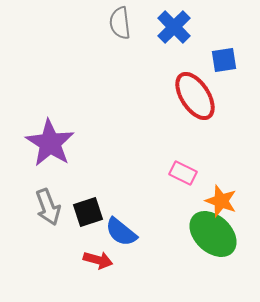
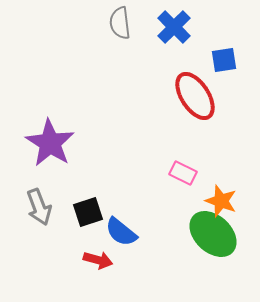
gray arrow: moved 9 px left
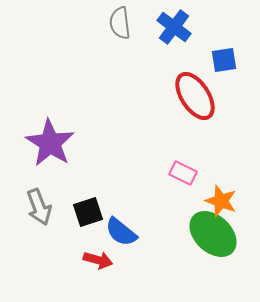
blue cross: rotated 8 degrees counterclockwise
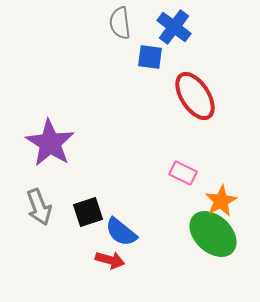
blue square: moved 74 px left, 3 px up; rotated 16 degrees clockwise
orange star: rotated 24 degrees clockwise
red arrow: moved 12 px right
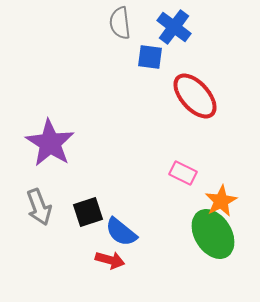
red ellipse: rotated 9 degrees counterclockwise
green ellipse: rotated 15 degrees clockwise
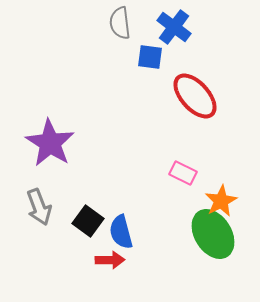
black square: moved 9 px down; rotated 36 degrees counterclockwise
blue semicircle: rotated 36 degrees clockwise
red arrow: rotated 16 degrees counterclockwise
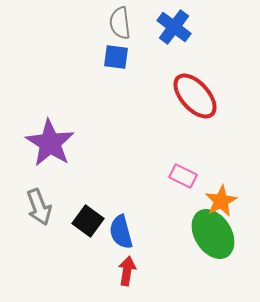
blue square: moved 34 px left
pink rectangle: moved 3 px down
red arrow: moved 17 px right, 11 px down; rotated 80 degrees counterclockwise
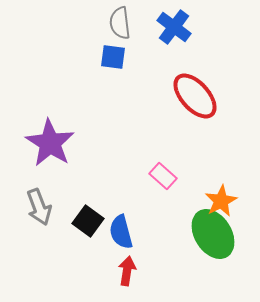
blue square: moved 3 px left
pink rectangle: moved 20 px left; rotated 16 degrees clockwise
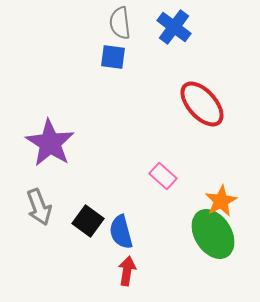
red ellipse: moved 7 px right, 8 px down
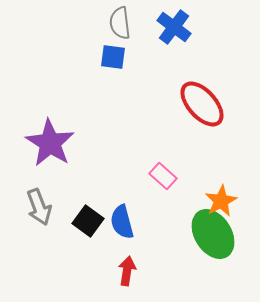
blue semicircle: moved 1 px right, 10 px up
